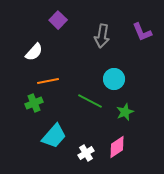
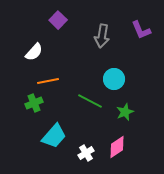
purple L-shape: moved 1 px left, 2 px up
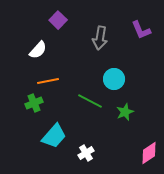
gray arrow: moved 2 px left, 2 px down
white semicircle: moved 4 px right, 2 px up
pink diamond: moved 32 px right, 6 px down
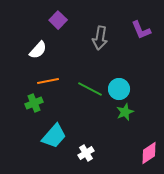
cyan circle: moved 5 px right, 10 px down
green line: moved 12 px up
